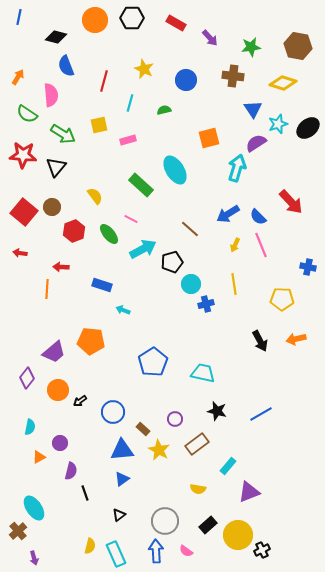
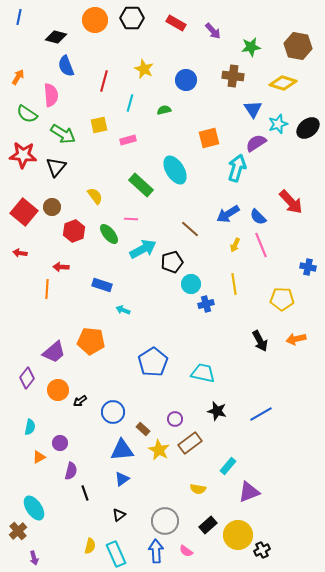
purple arrow at (210, 38): moved 3 px right, 7 px up
pink line at (131, 219): rotated 24 degrees counterclockwise
brown rectangle at (197, 444): moved 7 px left, 1 px up
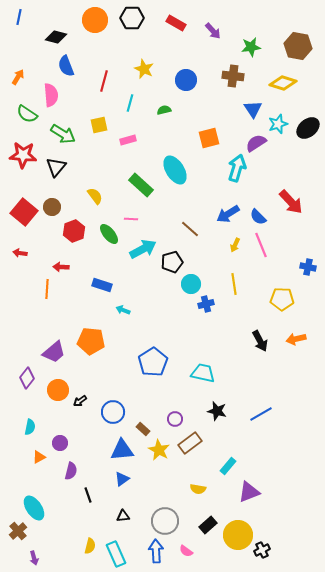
black line at (85, 493): moved 3 px right, 2 px down
black triangle at (119, 515): moved 4 px right, 1 px down; rotated 32 degrees clockwise
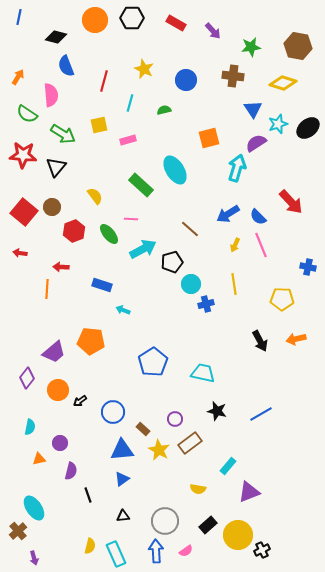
orange triangle at (39, 457): moved 2 px down; rotated 16 degrees clockwise
pink semicircle at (186, 551): rotated 72 degrees counterclockwise
